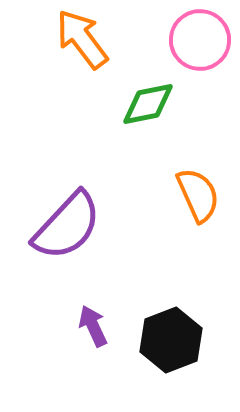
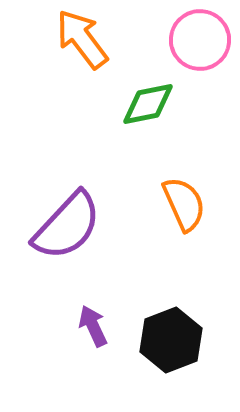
orange semicircle: moved 14 px left, 9 px down
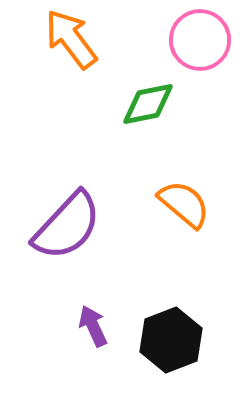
orange arrow: moved 11 px left
orange semicircle: rotated 26 degrees counterclockwise
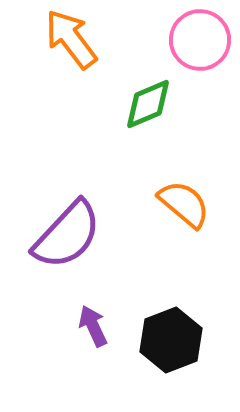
green diamond: rotated 12 degrees counterclockwise
purple semicircle: moved 9 px down
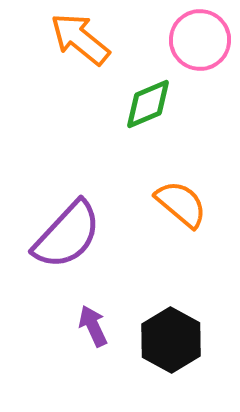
orange arrow: moved 9 px right; rotated 14 degrees counterclockwise
orange semicircle: moved 3 px left
black hexagon: rotated 10 degrees counterclockwise
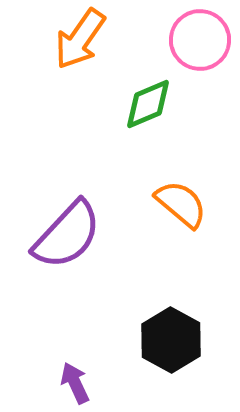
orange arrow: rotated 94 degrees counterclockwise
purple arrow: moved 18 px left, 57 px down
